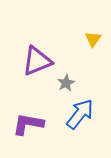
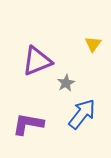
yellow triangle: moved 5 px down
blue arrow: moved 2 px right
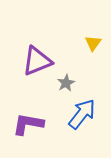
yellow triangle: moved 1 px up
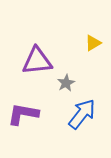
yellow triangle: rotated 24 degrees clockwise
purple triangle: rotated 16 degrees clockwise
purple L-shape: moved 5 px left, 10 px up
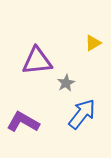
purple L-shape: moved 8 px down; rotated 20 degrees clockwise
